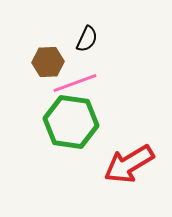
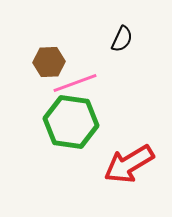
black semicircle: moved 35 px right
brown hexagon: moved 1 px right
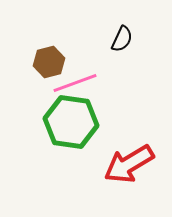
brown hexagon: rotated 12 degrees counterclockwise
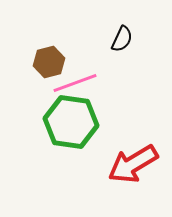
red arrow: moved 4 px right
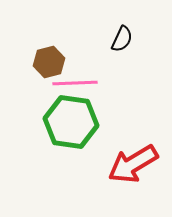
pink line: rotated 18 degrees clockwise
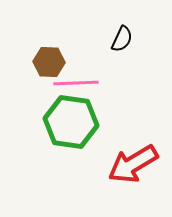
brown hexagon: rotated 16 degrees clockwise
pink line: moved 1 px right
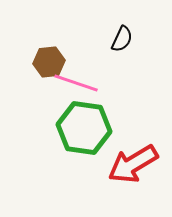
brown hexagon: rotated 8 degrees counterclockwise
pink line: rotated 21 degrees clockwise
green hexagon: moved 13 px right, 6 px down
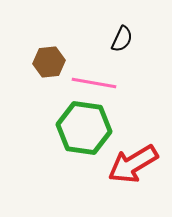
pink line: moved 18 px right; rotated 9 degrees counterclockwise
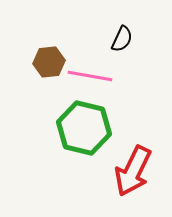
pink line: moved 4 px left, 7 px up
green hexagon: rotated 6 degrees clockwise
red arrow: moved 7 px down; rotated 33 degrees counterclockwise
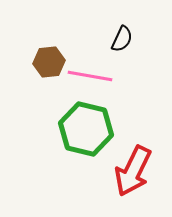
green hexagon: moved 2 px right, 1 px down
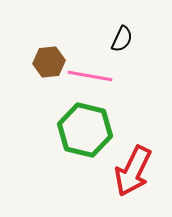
green hexagon: moved 1 px left, 1 px down
